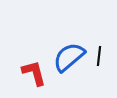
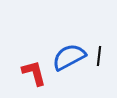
blue semicircle: rotated 12 degrees clockwise
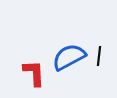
red L-shape: rotated 12 degrees clockwise
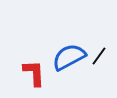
black line: rotated 30 degrees clockwise
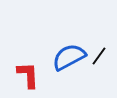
red L-shape: moved 6 px left, 2 px down
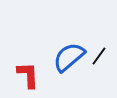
blue semicircle: rotated 12 degrees counterclockwise
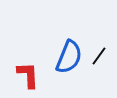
blue semicircle: rotated 152 degrees clockwise
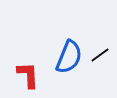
black line: moved 1 px right, 1 px up; rotated 18 degrees clockwise
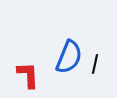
black line: moved 5 px left, 9 px down; rotated 42 degrees counterclockwise
